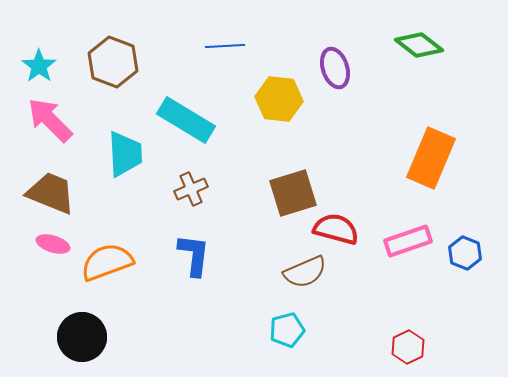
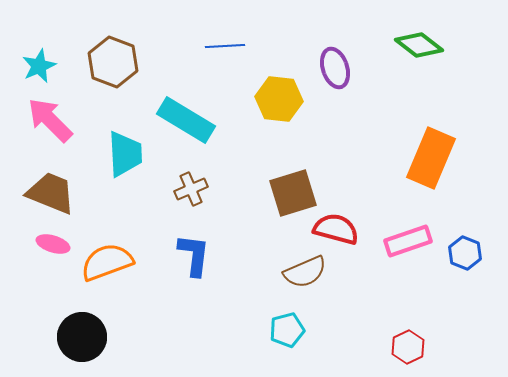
cyan star: rotated 12 degrees clockwise
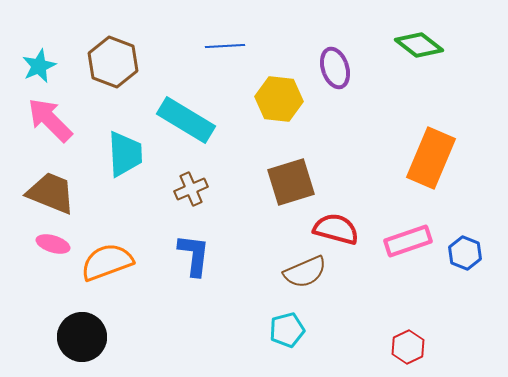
brown square: moved 2 px left, 11 px up
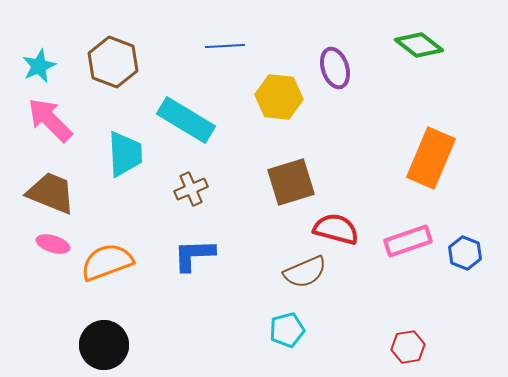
yellow hexagon: moved 2 px up
blue L-shape: rotated 99 degrees counterclockwise
black circle: moved 22 px right, 8 px down
red hexagon: rotated 16 degrees clockwise
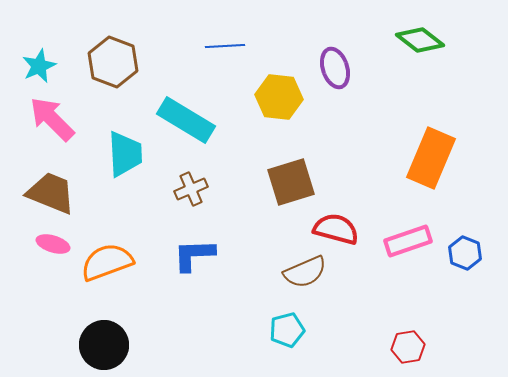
green diamond: moved 1 px right, 5 px up
pink arrow: moved 2 px right, 1 px up
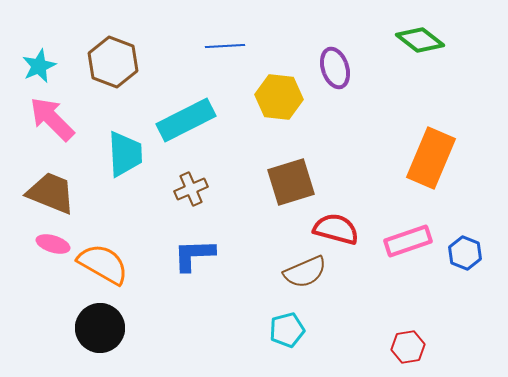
cyan rectangle: rotated 58 degrees counterclockwise
orange semicircle: moved 4 px left, 2 px down; rotated 50 degrees clockwise
black circle: moved 4 px left, 17 px up
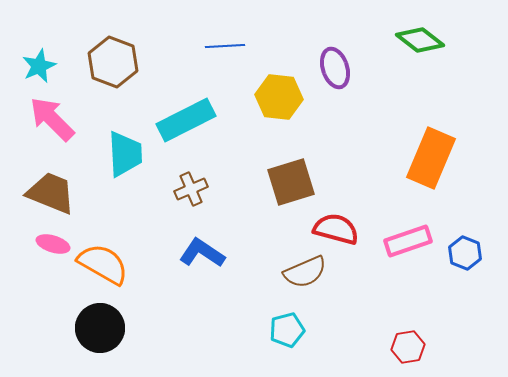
blue L-shape: moved 8 px right, 2 px up; rotated 36 degrees clockwise
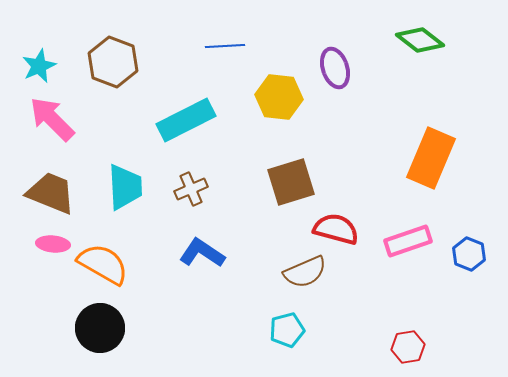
cyan trapezoid: moved 33 px down
pink ellipse: rotated 12 degrees counterclockwise
blue hexagon: moved 4 px right, 1 px down
